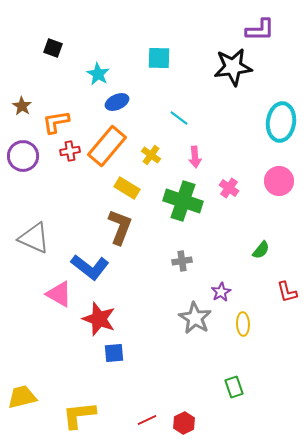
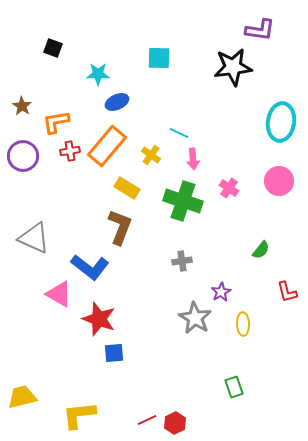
purple L-shape: rotated 8 degrees clockwise
cyan star: rotated 30 degrees counterclockwise
cyan line: moved 15 px down; rotated 12 degrees counterclockwise
pink arrow: moved 2 px left, 2 px down
red hexagon: moved 9 px left
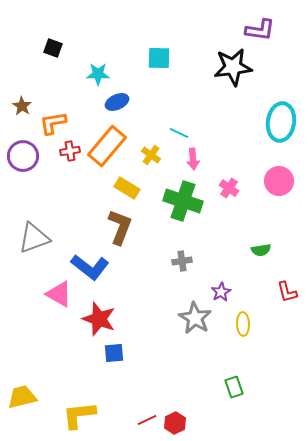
orange L-shape: moved 3 px left, 1 px down
gray triangle: rotated 44 degrees counterclockwise
green semicircle: rotated 42 degrees clockwise
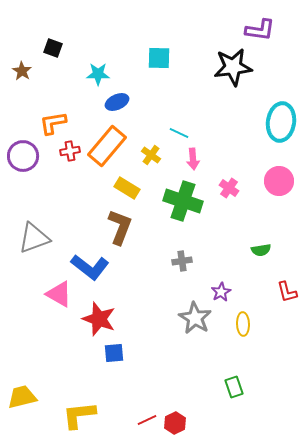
brown star: moved 35 px up
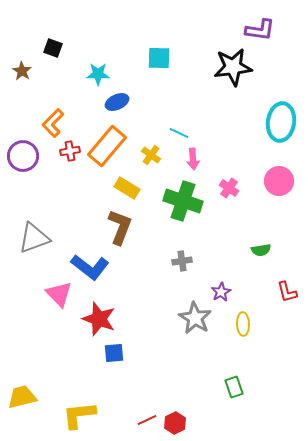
orange L-shape: rotated 36 degrees counterclockwise
pink triangle: rotated 16 degrees clockwise
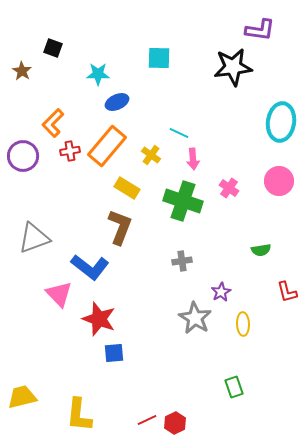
yellow L-shape: rotated 78 degrees counterclockwise
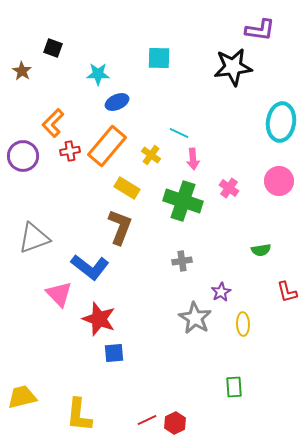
green rectangle: rotated 15 degrees clockwise
